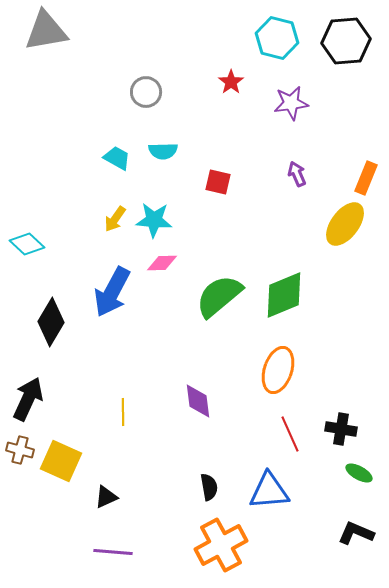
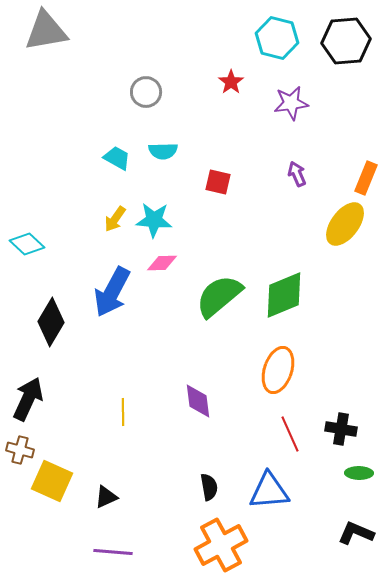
yellow square: moved 9 px left, 20 px down
green ellipse: rotated 28 degrees counterclockwise
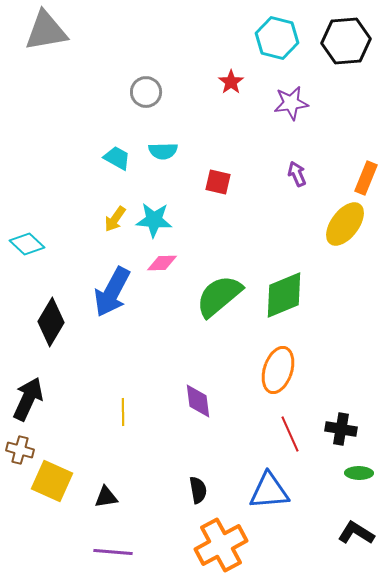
black semicircle: moved 11 px left, 3 px down
black triangle: rotated 15 degrees clockwise
black L-shape: rotated 9 degrees clockwise
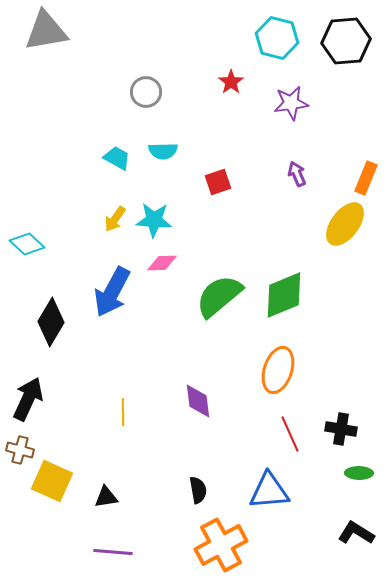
red square: rotated 32 degrees counterclockwise
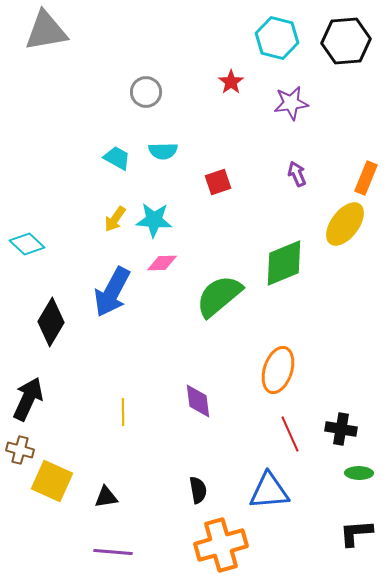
green diamond: moved 32 px up
black L-shape: rotated 36 degrees counterclockwise
orange cross: rotated 12 degrees clockwise
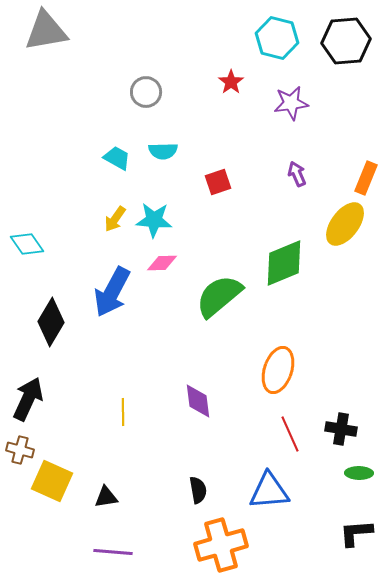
cyan diamond: rotated 12 degrees clockwise
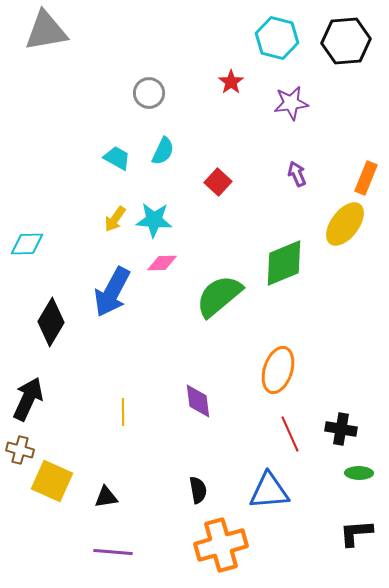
gray circle: moved 3 px right, 1 px down
cyan semicircle: rotated 64 degrees counterclockwise
red square: rotated 28 degrees counterclockwise
cyan diamond: rotated 56 degrees counterclockwise
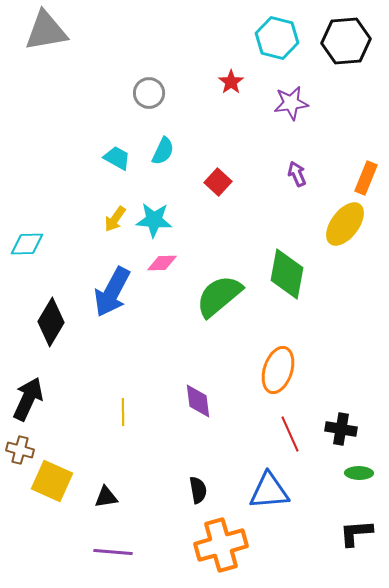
green diamond: moved 3 px right, 11 px down; rotated 57 degrees counterclockwise
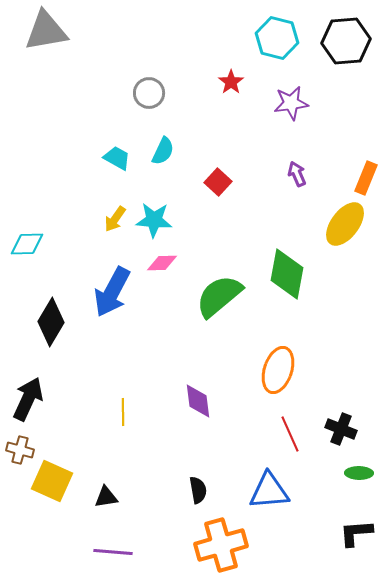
black cross: rotated 12 degrees clockwise
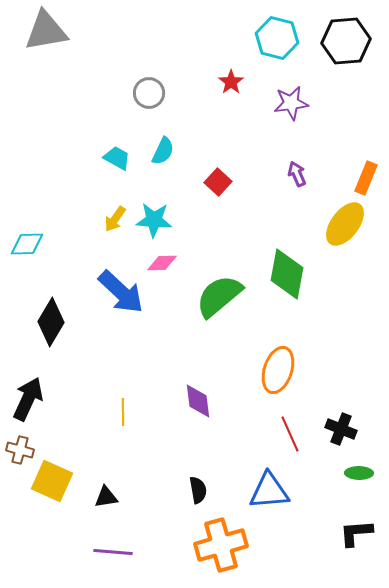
blue arrow: moved 9 px right; rotated 75 degrees counterclockwise
